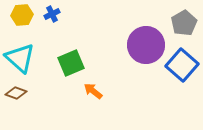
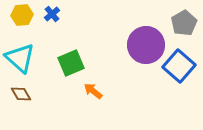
blue cross: rotated 14 degrees counterclockwise
blue square: moved 3 px left, 1 px down
brown diamond: moved 5 px right, 1 px down; rotated 40 degrees clockwise
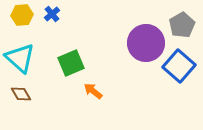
gray pentagon: moved 2 px left, 2 px down
purple circle: moved 2 px up
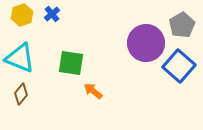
yellow hexagon: rotated 15 degrees counterclockwise
cyan triangle: rotated 20 degrees counterclockwise
green square: rotated 32 degrees clockwise
brown diamond: rotated 70 degrees clockwise
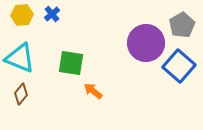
yellow hexagon: rotated 15 degrees clockwise
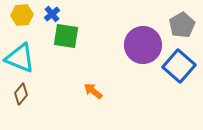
purple circle: moved 3 px left, 2 px down
green square: moved 5 px left, 27 px up
